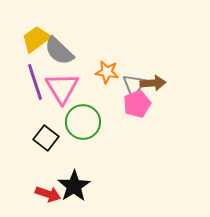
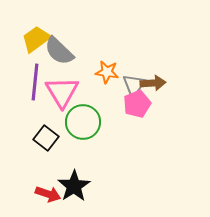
purple line: rotated 24 degrees clockwise
pink triangle: moved 4 px down
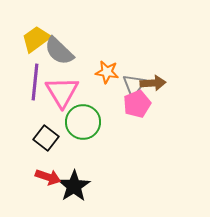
red arrow: moved 17 px up
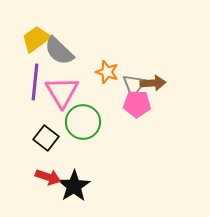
orange star: rotated 10 degrees clockwise
pink pentagon: rotated 24 degrees clockwise
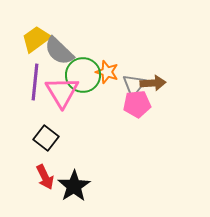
pink pentagon: rotated 8 degrees counterclockwise
green circle: moved 47 px up
red arrow: moved 3 px left; rotated 45 degrees clockwise
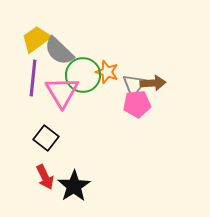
purple line: moved 2 px left, 4 px up
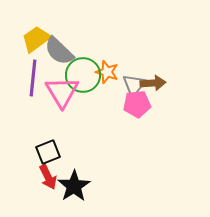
black square: moved 2 px right, 14 px down; rotated 30 degrees clockwise
red arrow: moved 3 px right
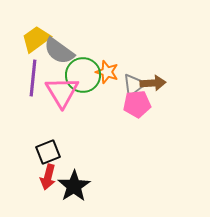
gray semicircle: rotated 8 degrees counterclockwise
gray triangle: rotated 15 degrees clockwise
red arrow: rotated 40 degrees clockwise
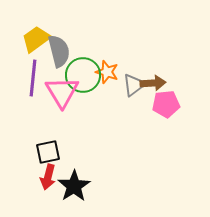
gray semicircle: rotated 140 degrees counterclockwise
pink pentagon: moved 29 px right
black square: rotated 10 degrees clockwise
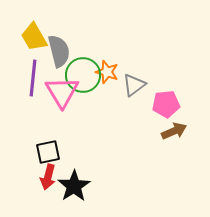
yellow trapezoid: moved 2 px left, 2 px up; rotated 84 degrees counterclockwise
brown arrow: moved 21 px right, 48 px down; rotated 20 degrees counterclockwise
